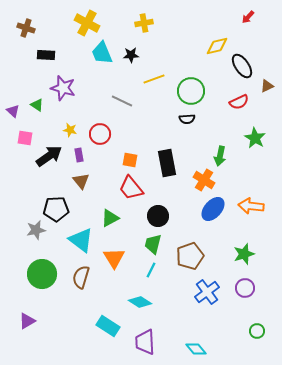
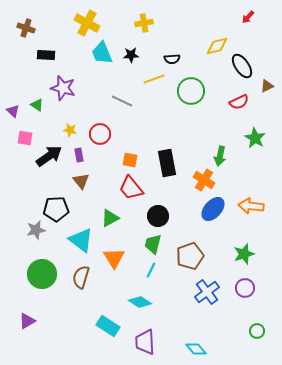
black semicircle at (187, 119): moved 15 px left, 60 px up
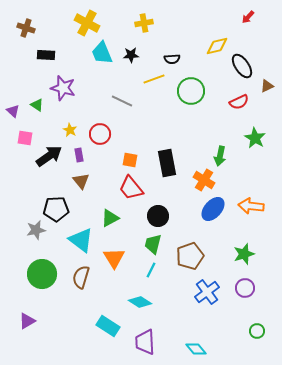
yellow star at (70, 130): rotated 16 degrees clockwise
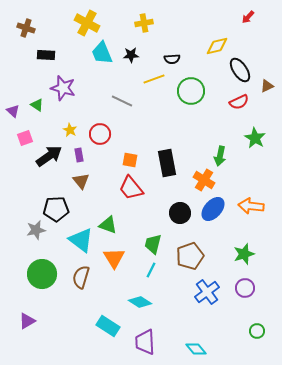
black ellipse at (242, 66): moved 2 px left, 4 px down
pink square at (25, 138): rotated 28 degrees counterclockwise
black circle at (158, 216): moved 22 px right, 3 px up
green triangle at (110, 218): moved 2 px left, 7 px down; rotated 48 degrees clockwise
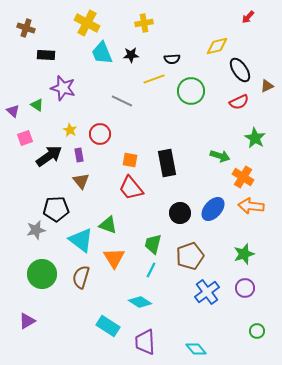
green arrow at (220, 156): rotated 84 degrees counterclockwise
orange cross at (204, 180): moved 39 px right, 3 px up
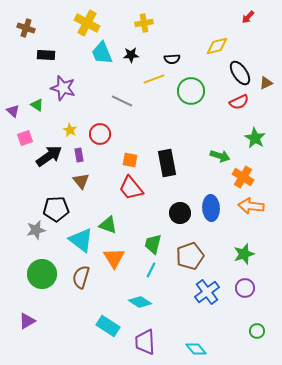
black ellipse at (240, 70): moved 3 px down
brown triangle at (267, 86): moved 1 px left, 3 px up
blue ellipse at (213, 209): moved 2 px left, 1 px up; rotated 45 degrees counterclockwise
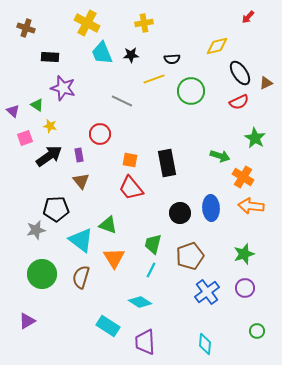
black rectangle at (46, 55): moved 4 px right, 2 px down
yellow star at (70, 130): moved 20 px left, 4 px up; rotated 16 degrees counterclockwise
cyan diamond at (196, 349): moved 9 px right, 5 px up; rotated 45 degrees clockwise
